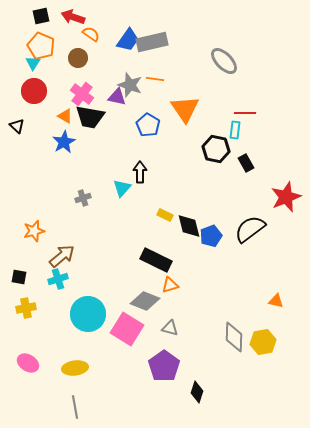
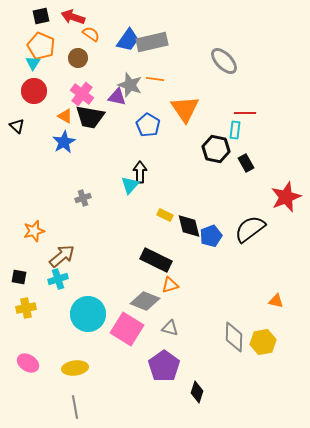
cyan triangle at (122, 188): moved 8 px right, 3 px up
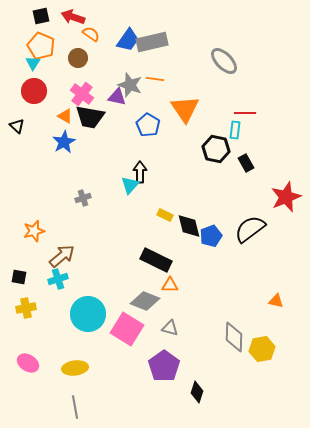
orange triangle at (170, 285): rotated 18 degrees clockwise
yellow hexagon at (263, 342): moved 1 px left, 7 px down
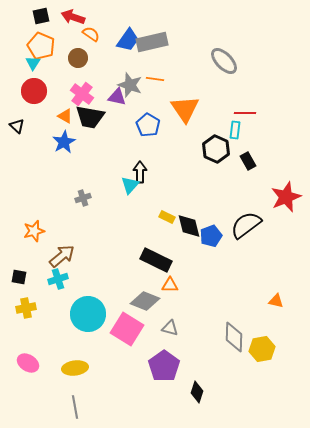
black hexagon at (216, 149): rotated 12 degrees clockwise
black rectangle at (246, 163): moved 2 px right, 2 px up
yellow rectangle at (165, 215): moved 2 px right, 2 px down
black semicircle at (250, 229): moved 4 px left, 4 px up
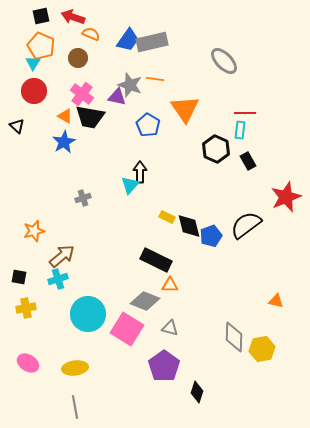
orange semicircle at (91, 34): rotated 12 degrees counterclockwise
cyan rectangle at (235, 130): moved 5 px right
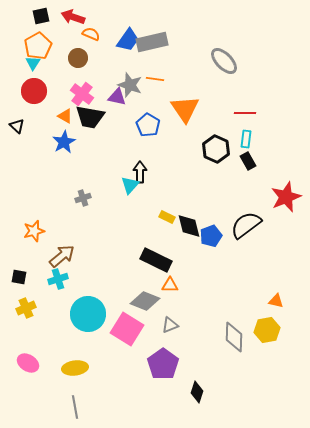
orange pentagon at (41, 46): moved 3 px left; rotated 20 degrees clockwise
cyan rectangle at (240, 130): moved 6 px right, 9 px down
yellow cross at (26, 308): rotated 12 degrees counterclockwise
gray triangle at (170, 328): moved 3 px up; rotated 36 degrees counterclockwise
yellow hexagon at (262, 349): moved 5 px right, 19 px up
purple pentagon at (164, 366): moved 1 px left, 2 px up
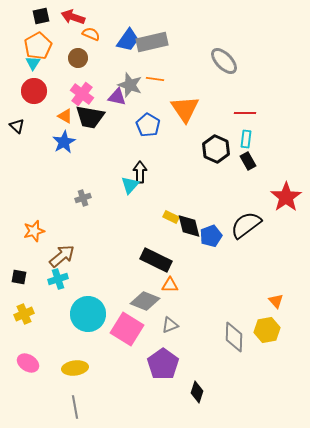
red star at (286, 197): rotated 12 degrees counterclockwise
yellow rectangle at (167, 217): moved 4 px right
orange triangle at (276, 301): rotated 35 degrees clockwise
yellow cross at (26, 308): moved 2 px left, 6 px down
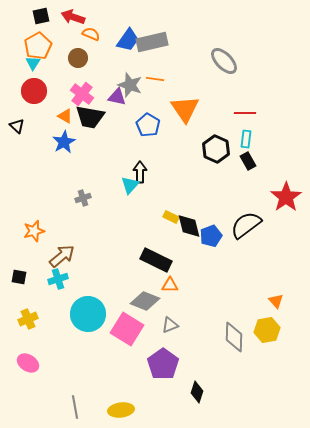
yellow cross at (24, 314): moved 4 px right, 5 px down
yellow ellipse at (75, 368): moved 46 px right, 42 px down
